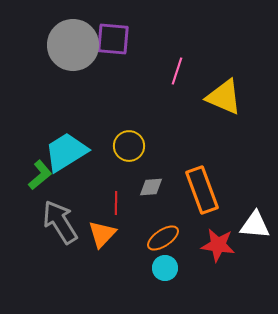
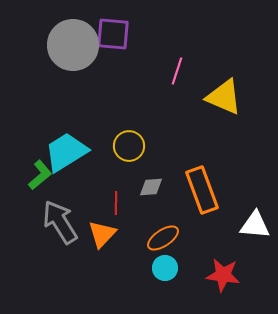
purple square: moved 5 px up
red star: moved 5 px right, 30 px down
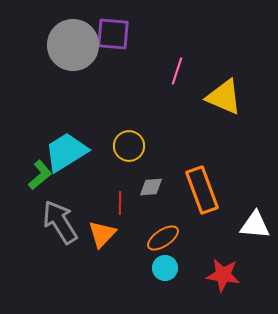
red line: moved 4 px right
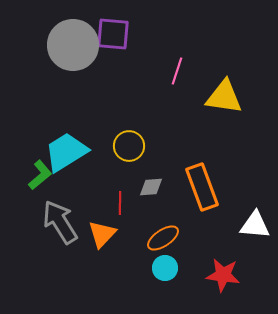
yellow triangle: rotated 15 degrees counterclockwise
orange rectangle: moved 3 px up
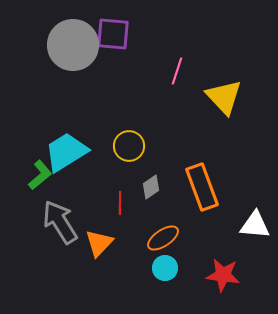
yellow triangle: rotated 39 degrees clockwise
gray diamond: rotated 30 degrees counterclockwise
orange triangle: moved 3 px left, 9 px down
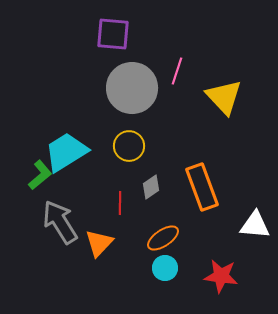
gray circle: moved 59 px right, 43 px down
red star: moved 2 px left, 1 px down
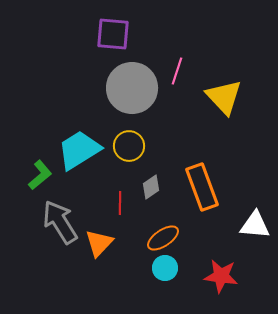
cyan trapezoid: moved 13 px right, 2 px up
